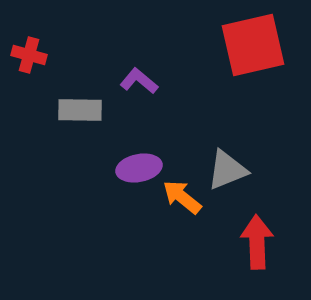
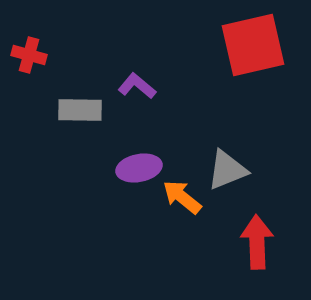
purple L-shape: moved 2 px left, 5 px down
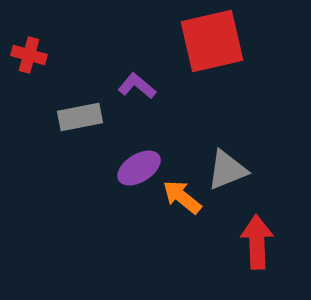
red square: moved 41 px left, 4 px up
gray rectangle: moved 7 px down; rotated 12 degrees counterclockwise
purple ellipse: rotated 21 degrees counterclockwise
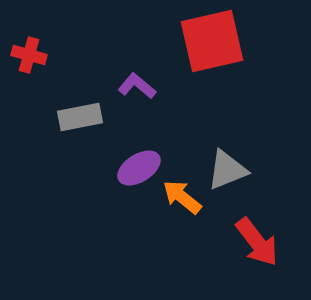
red arrow: rotated 144 degrees clockwise
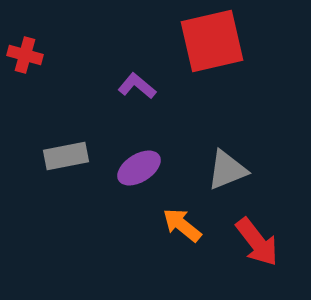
red cross: moved 4 px left
gray rectangle: moved 14 px left, 39 px down
orange arrow: moved 28 px down
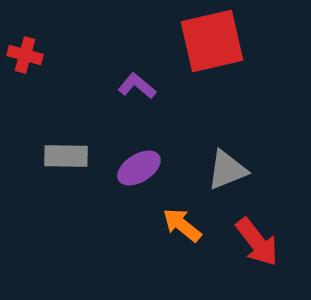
gray rectangle: rotated 12 degrees clockwise
